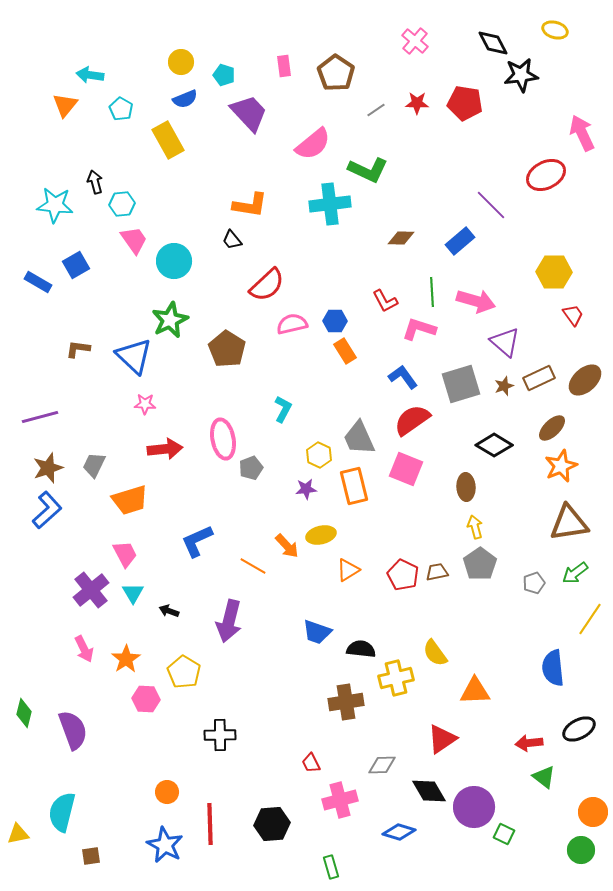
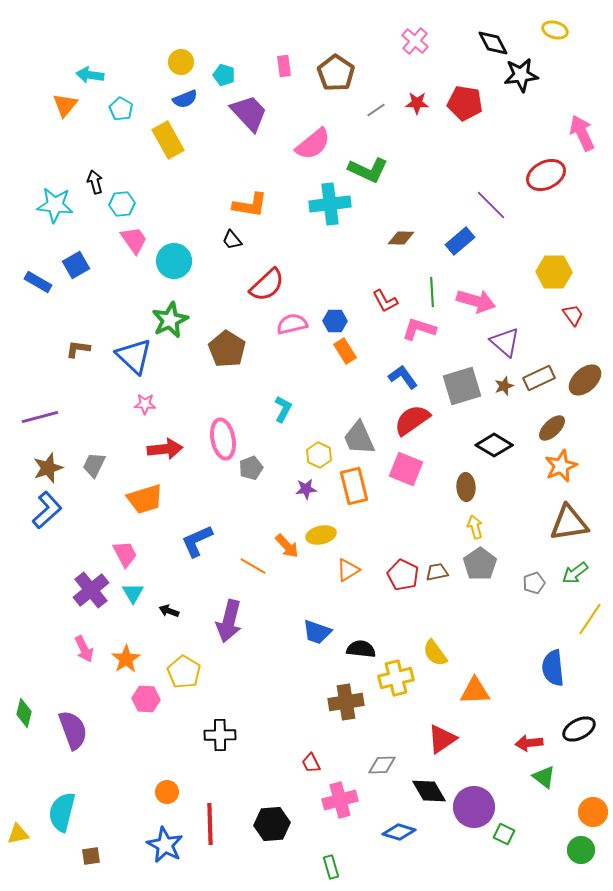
gray square at (461, 384): moved 1 px right, 2 px down
orange trapezoid at (130, 500): moved 15 px right, 1 px up
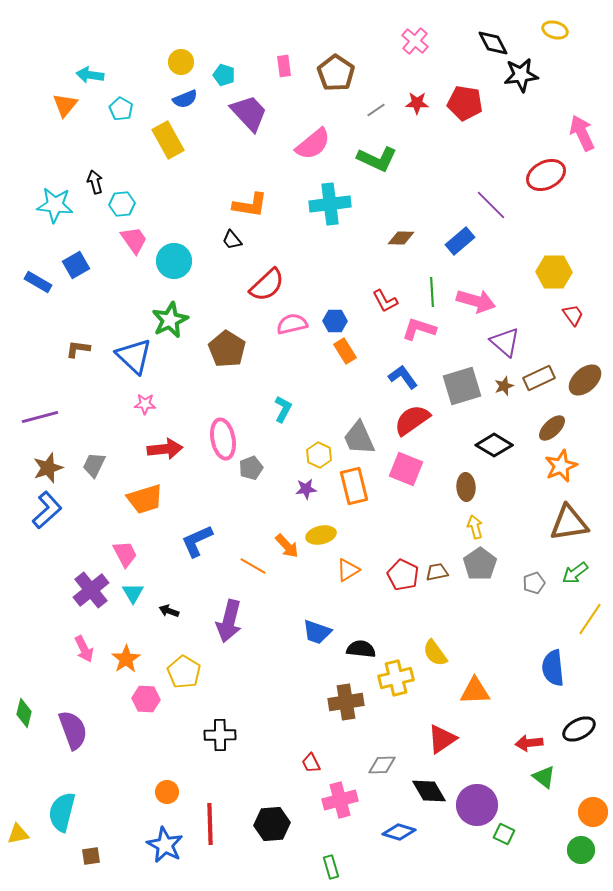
green L-shape at (368, 170): moved 9 px right, 11 px up
purple circle at (474, 807): moved 3 px right, 2 px up
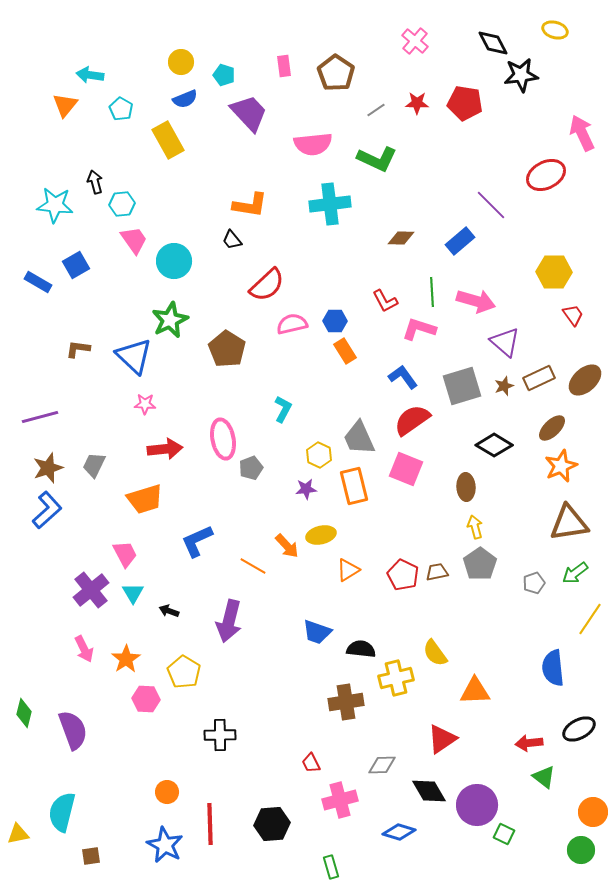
pink semicircle at (313, 144): rotated 33 degrees clockwise
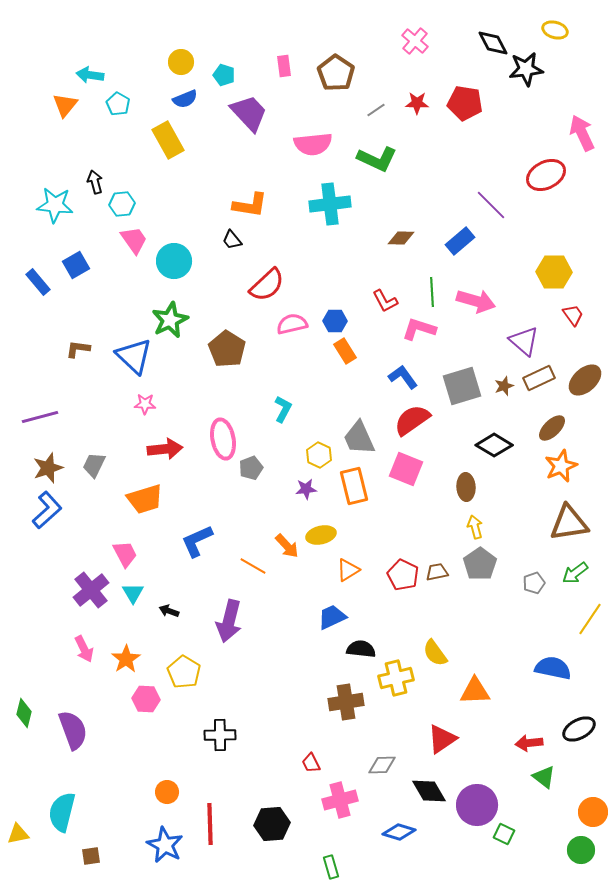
black star at (521, 75): moved 5 px right, 6 px up
cyan pentagon at (121, 109): moved 3 px left, 5 px up
blue rectangle at (38, 282): rotated 20 degrees clockwise
purple triangle at (505, 342): moved 19 px right, 1 px up
blue trapezoid at (317, 632): moved 15 px right, 15 px up; rotated 136 degrees clockwise
blue semicircle at (553, 668): rotated 108 degrees clockwise
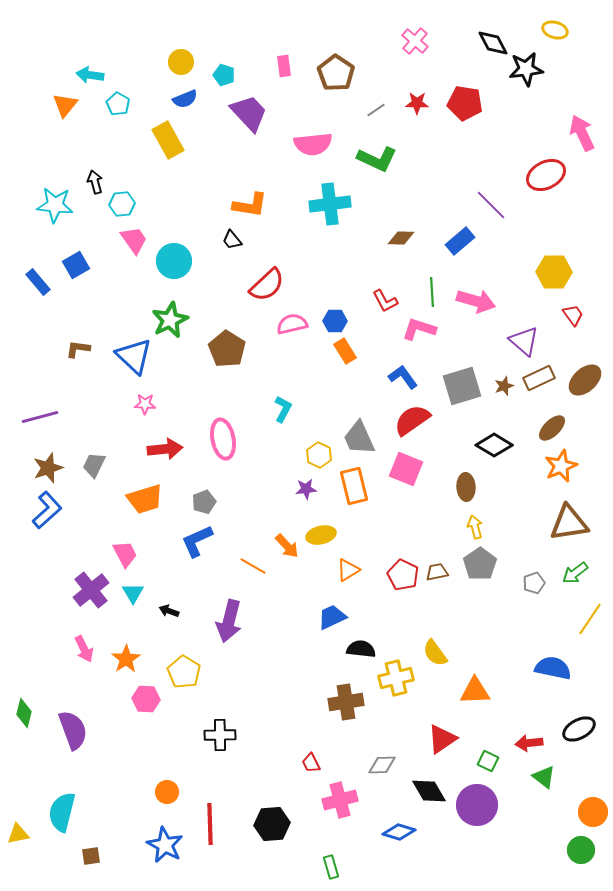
gray pentagon at (251, 468): moved 47 px left, 34 px down
green square at (504, 834): moved 16 px left, 73 px up
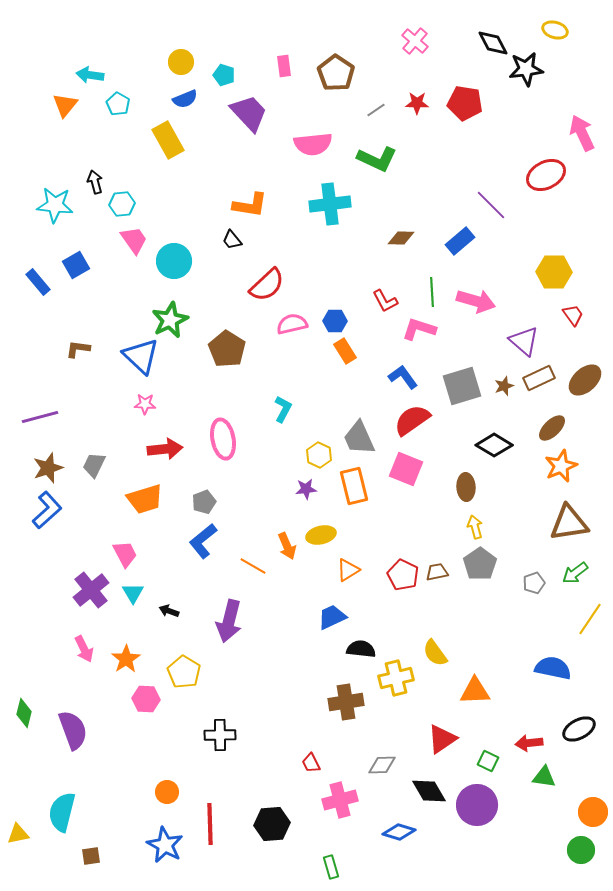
blue triangle at (134, 356): moved 7 px right
blue L-shape at (197, 541): moved 6 px right; rotated 15 degrees counterclockwise
orange arrow at (287, 546): rotated 20 degrees clockwise
green triangle at (544, 777): rotated 30 degrees counterclockwise
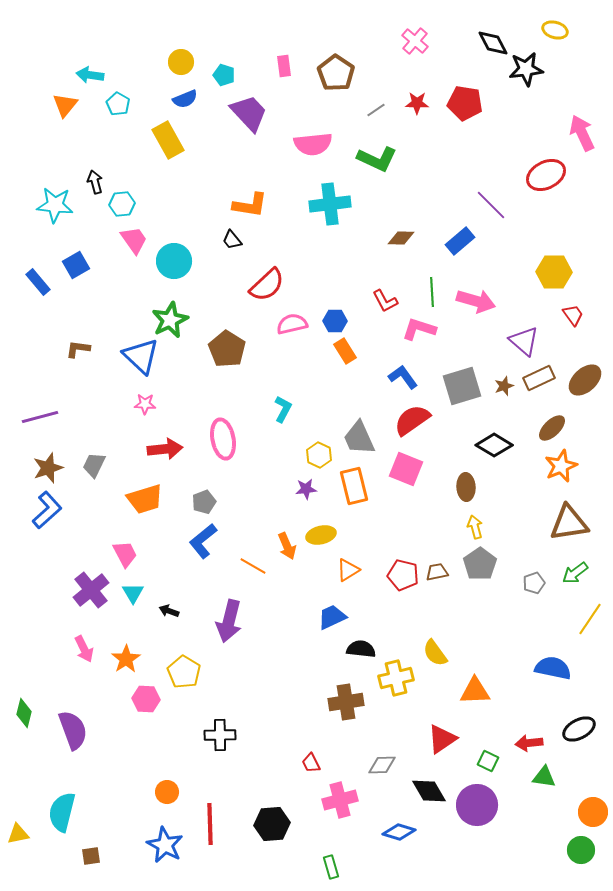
red pentagon at (403, 575): rotated 12 degrees counterclockwise
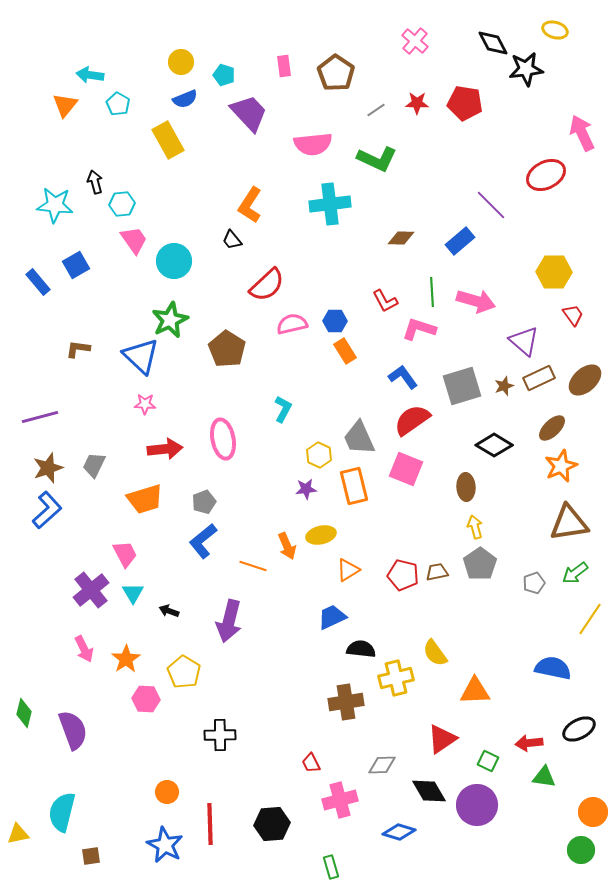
orange L-shape at (250, 205): rotated 114 degrees clockwise
orange line at (253, 566): rotated 12 degrees counterclockwise
